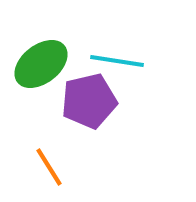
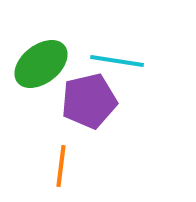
orange line: moved 12 px right, 1 px up; rotated 39 degrees clockwise
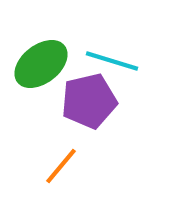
cyan line: moved 5 px left; rotated 8 degrees clockwise
orange line: rotated 33 degrees clockwise
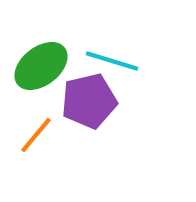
green ellipse: moved 2 px down
orange line: moved 25 px left, 31 px up
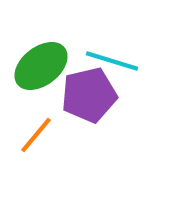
purple pentagon: moved 6 px up
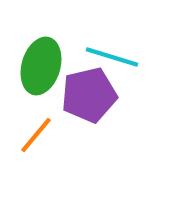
cyan line: moved 4 px up
green ellipse: rotated 36 degrees counterclockwise
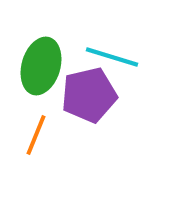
orange line: rotated 18 degrees counterclockwise
